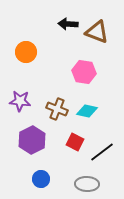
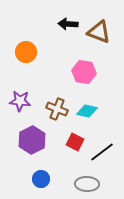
brown triangle: moved 2 px right
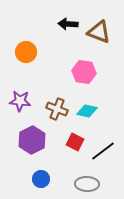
black line: moved 1 px right, 1 px up
